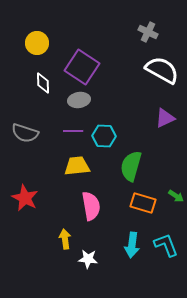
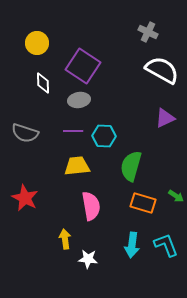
purple square: moved 1 px right, 1 px up
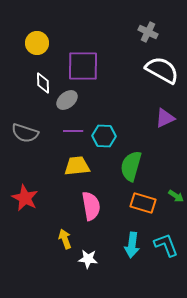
purple square: rotated 32 degrees counterclockwise
gray ellipse: moved 12 px left; rotated 30 degrees counterclockwise
yellow arrow: rotated 12 degrees counterclockwise
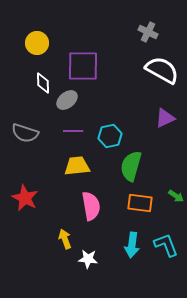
cyan hexagon: moved 6 px right; rotated 15 degrees counterclockwise
orange rectangle: moved 3 px left; rotated 10 degrees counterclockwise
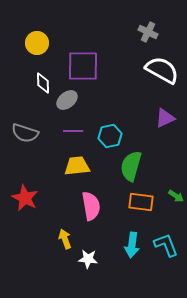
orange rectangle: moved 1 px right, 1 px up
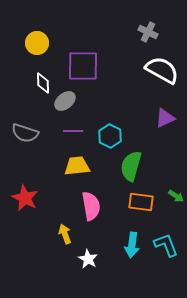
gray ellipse: moved 2 px left, 1 px down
cyan hexagon: rotated 20 degrees counterclockwise
yellow arrow: moved 5 px up
white star: rotated 24 degrees clockwise
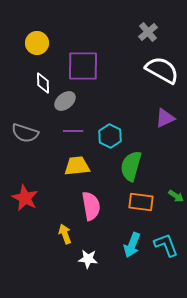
gray cross: rotated 24 degrees clockwise
cyan arrow: rotated 15 degrees clockwise
white star: rotated 24 degrees counterclockwise
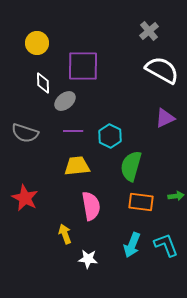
gray cross: moved 1 px right, 1 px up
green arrow: rotated 42 degrees counterclockwise
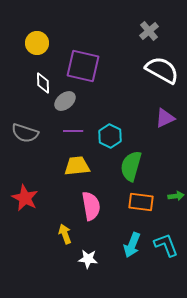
purple square: rotated 12 degrees clockwise
